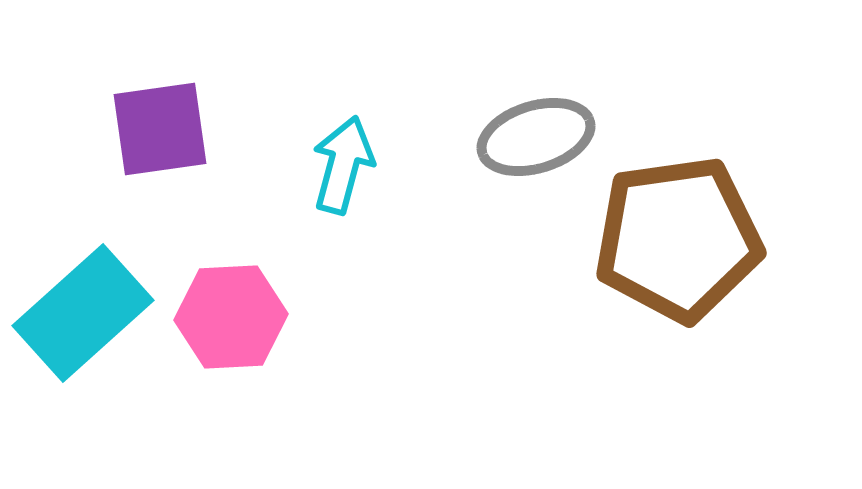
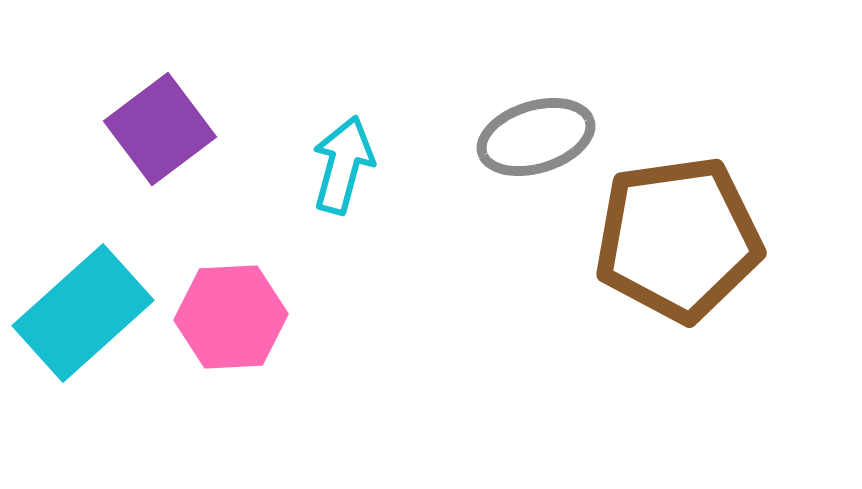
purple square: rotated 29 degrees counterclockwise
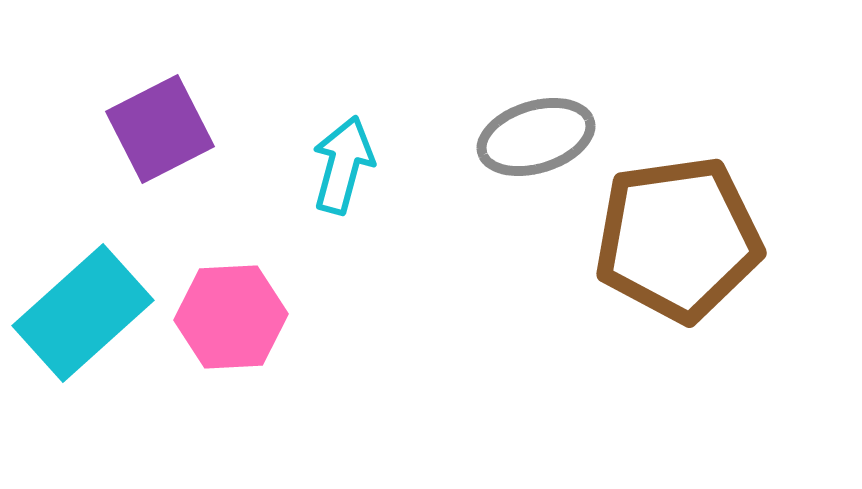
purple square: rotated 10 degrees clockwise
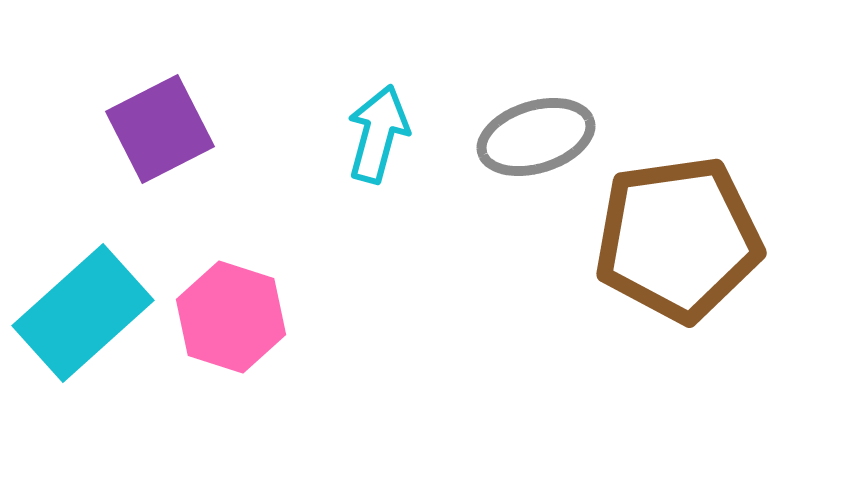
cyan arrow: moved 35 px right, 31 px up
pink hexagon: rotated 21 degrees clockwise
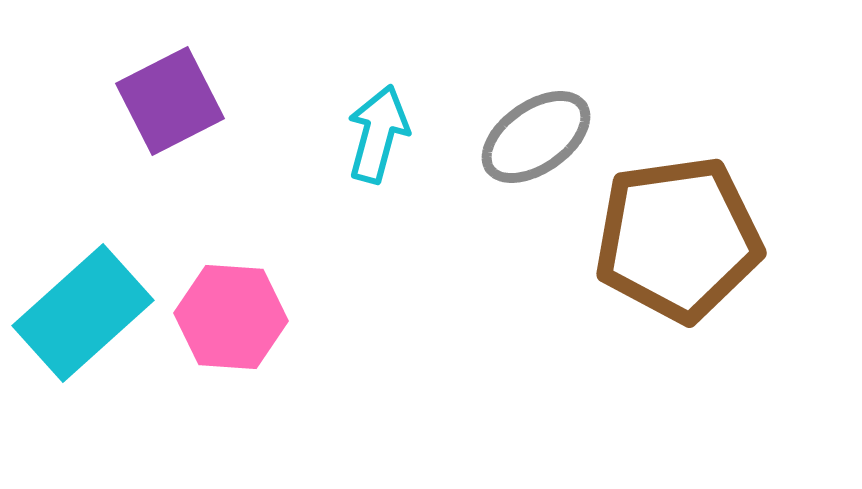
purple square: moved 10 px right, 28 px up
gray ellipse: rotated 18 degrees counterclockwise
pink hexagon: rotated 14 degrees counterclockwise
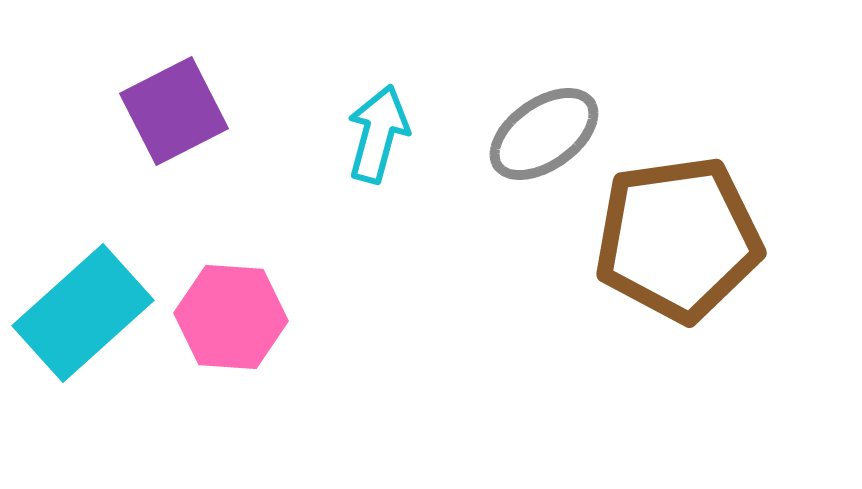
purple square: moved 4 px right, 10 px down
gray ellipse: moved 8 px right, 3 px up
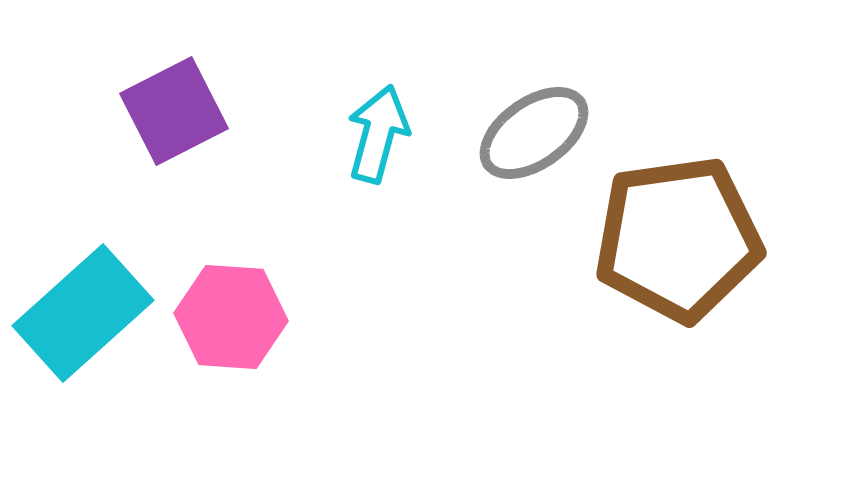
gray ellipse: moved 10 px left, 1 px up
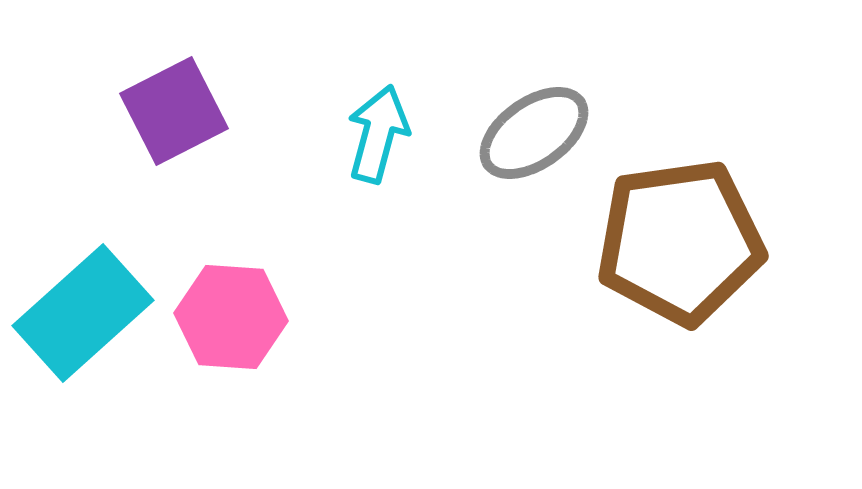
brown pentagon: moved 2 px right, 3 px down
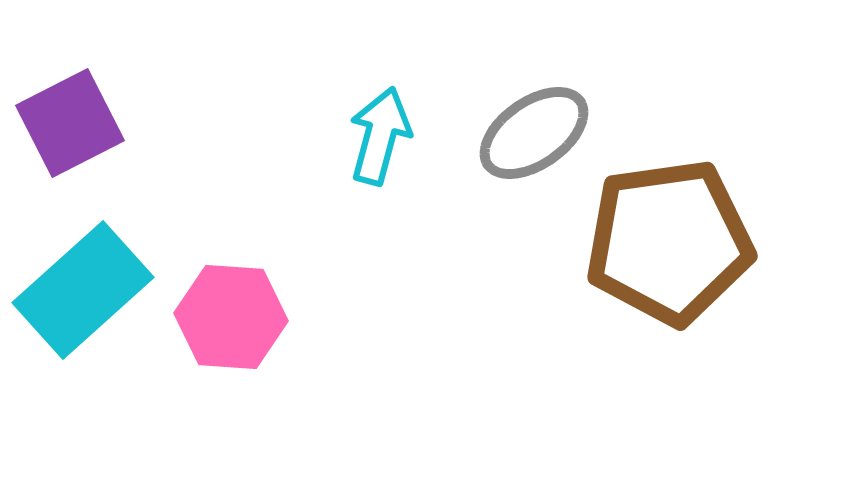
purple square: moved 104 px left, 12 px down
cyan arrow: moved 2 px right, 2 px down
brown pentagon: moved 11 px left
cyan rectangle: moved 23 px up
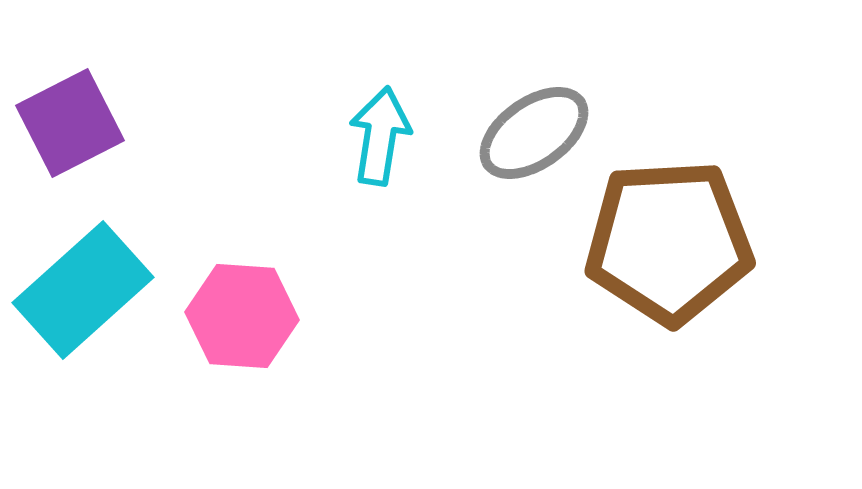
cyan arrow: rotated 6 degrees counterclockwise
brown pentagon: rotated 5 degrees clockwise
pink hexagon: moved 11 px right, 1 px up
